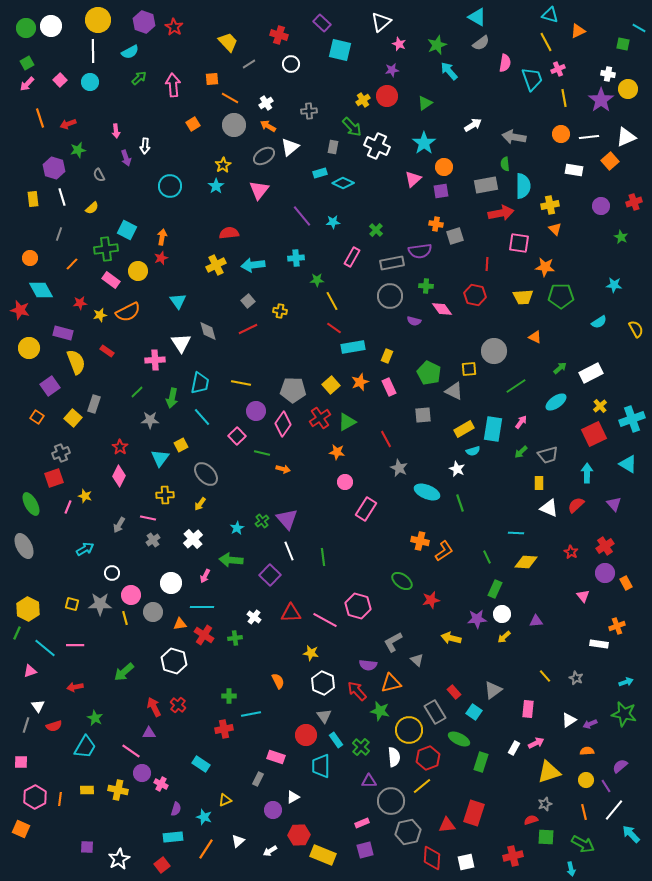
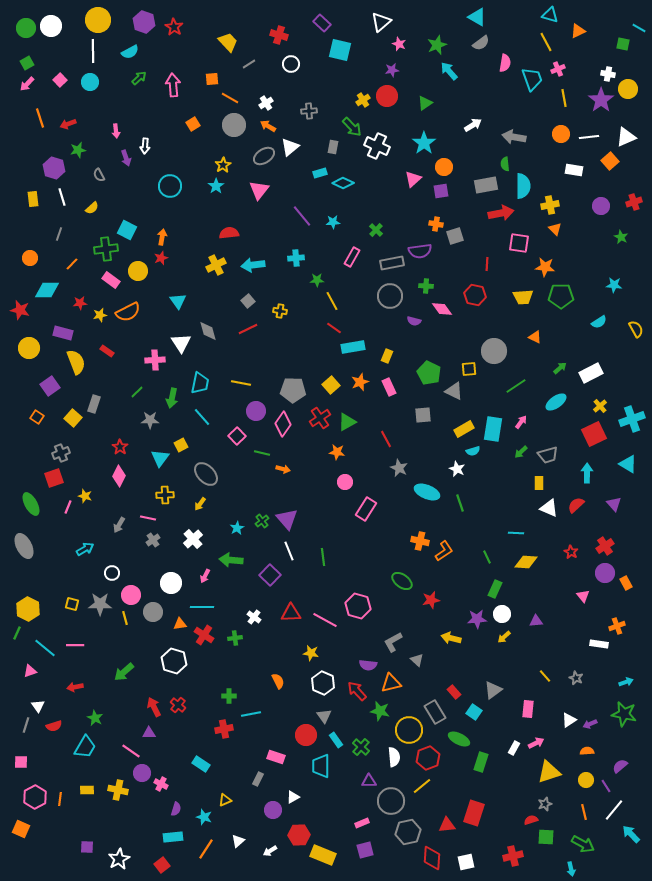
cyan diamond at (41, 290): moved 6 px right; rotated 60 degrees counterclockwise
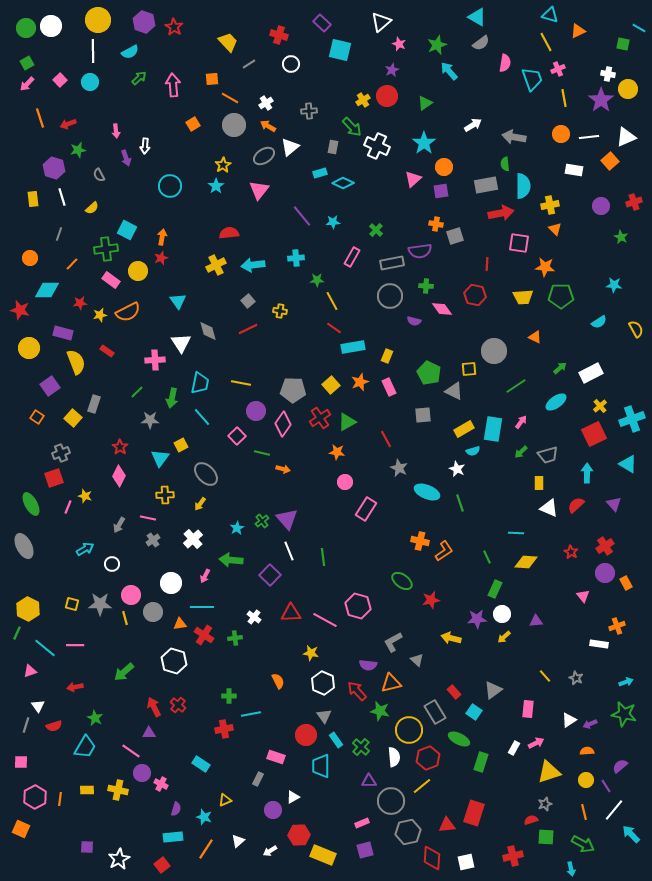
purple star at (392, 70): rotated 16 degrees counterclockwise
white circle at (112, 573): moved 9 px up
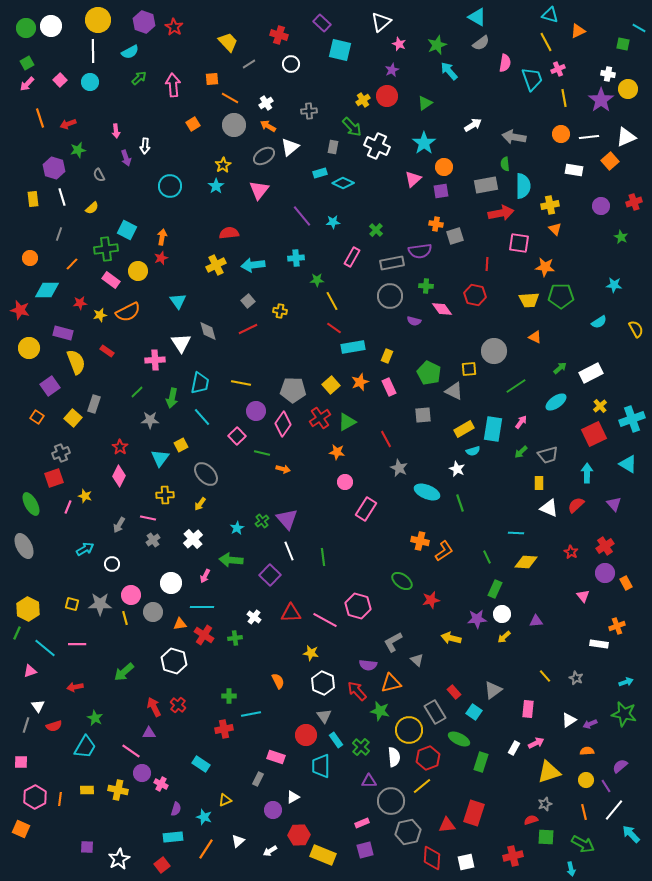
yellow trapezoid at (523, 297): moved 6 px right, 3 px down
pink line at (75, 645): moved 2 px right, 1 px up
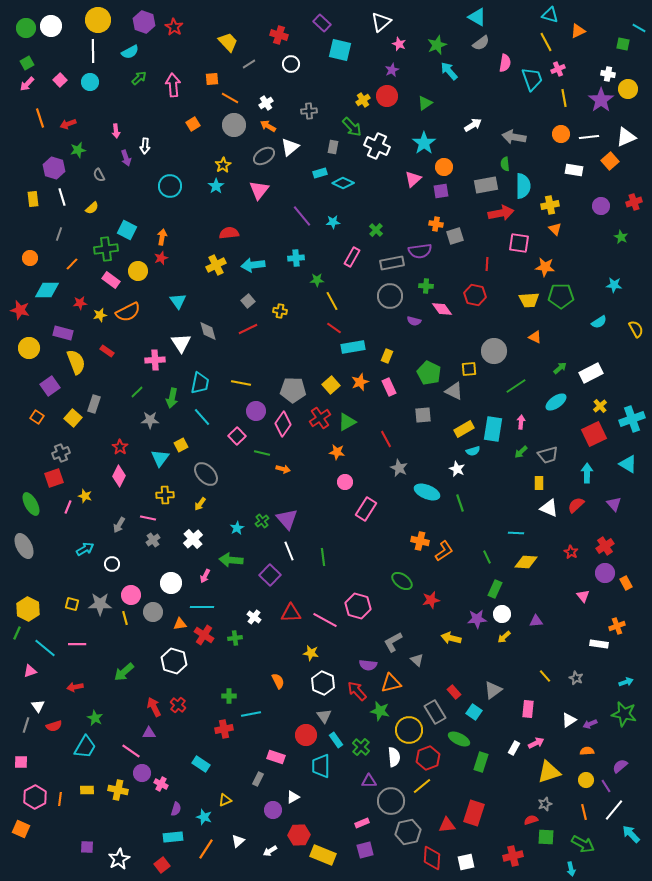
pink arrow at (521, 422): rotated 32 degrees counterclockwise
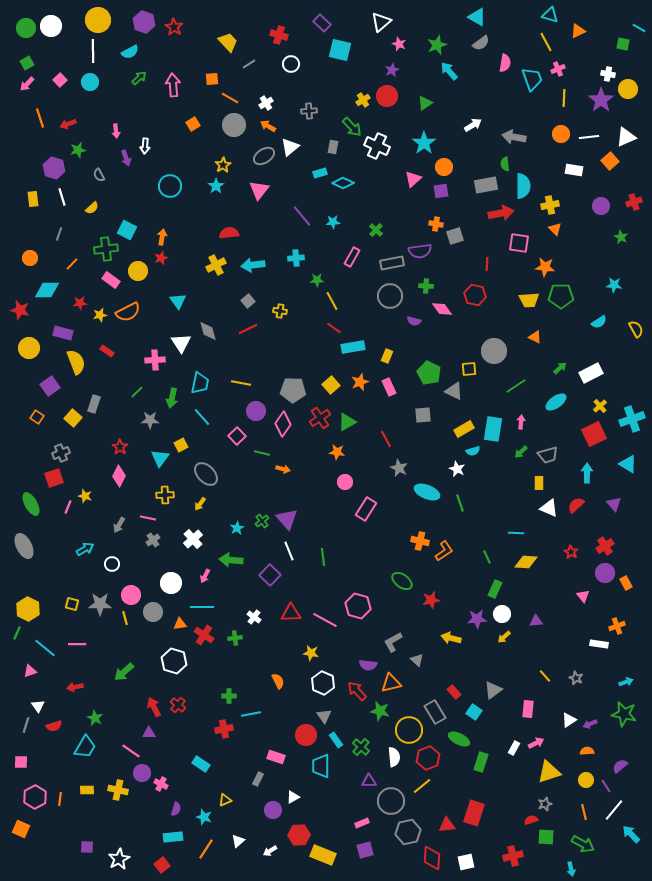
yellow line at (564, 98): rotated 12 degrees clockwise
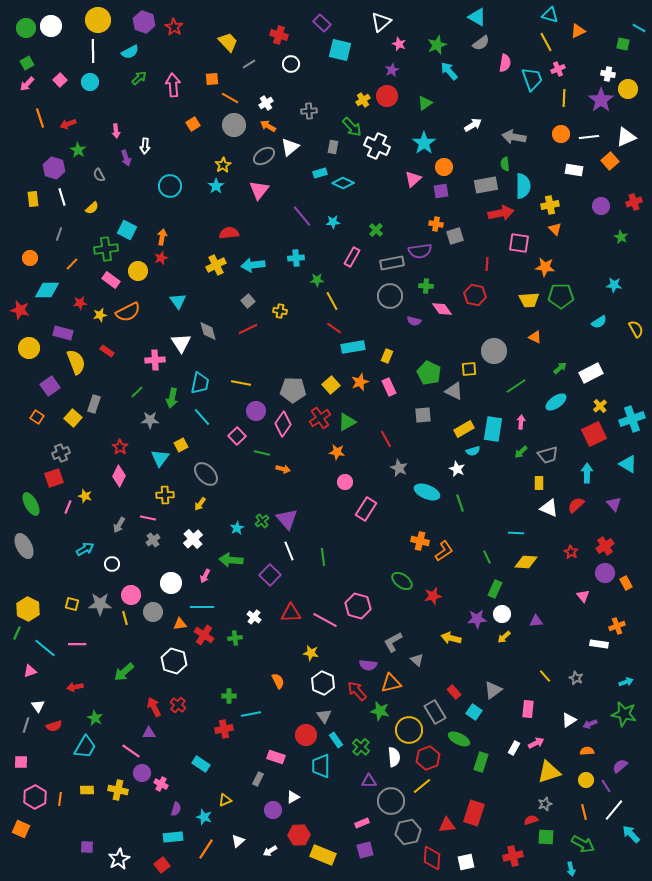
green star at (78, 150): rotated 28 degrees counterclockwise
red star at (431, 600): moved 2 px right, 4 px up
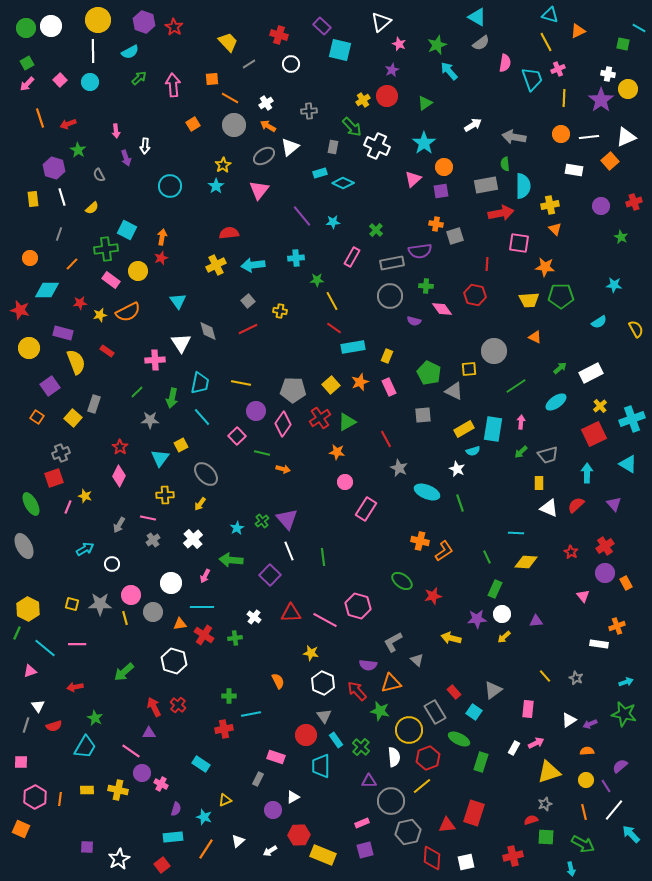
purple rectangle at (322, 23): moved 3 px down
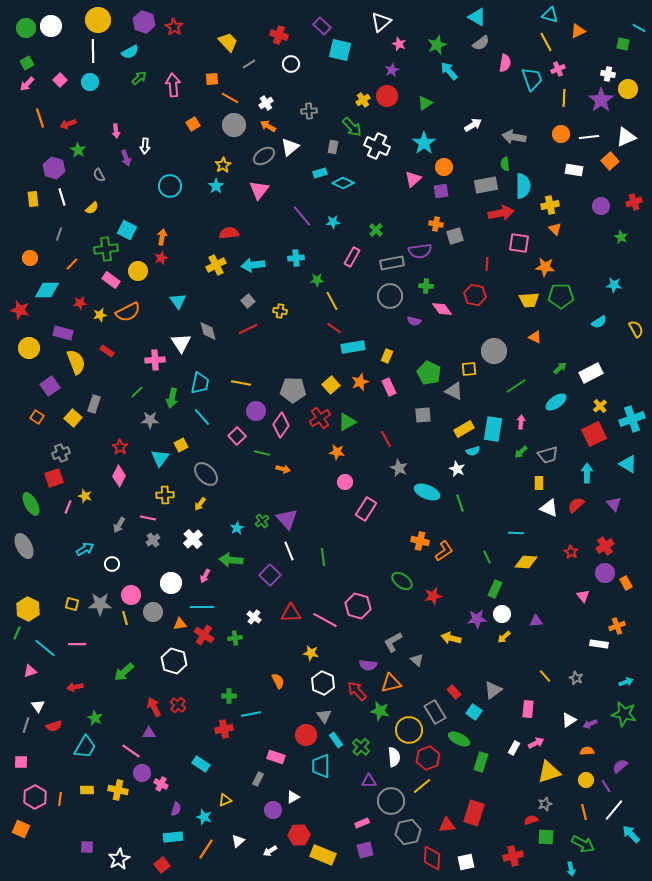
pink diamond at (283, 424): moved 2 px left, 1 px down
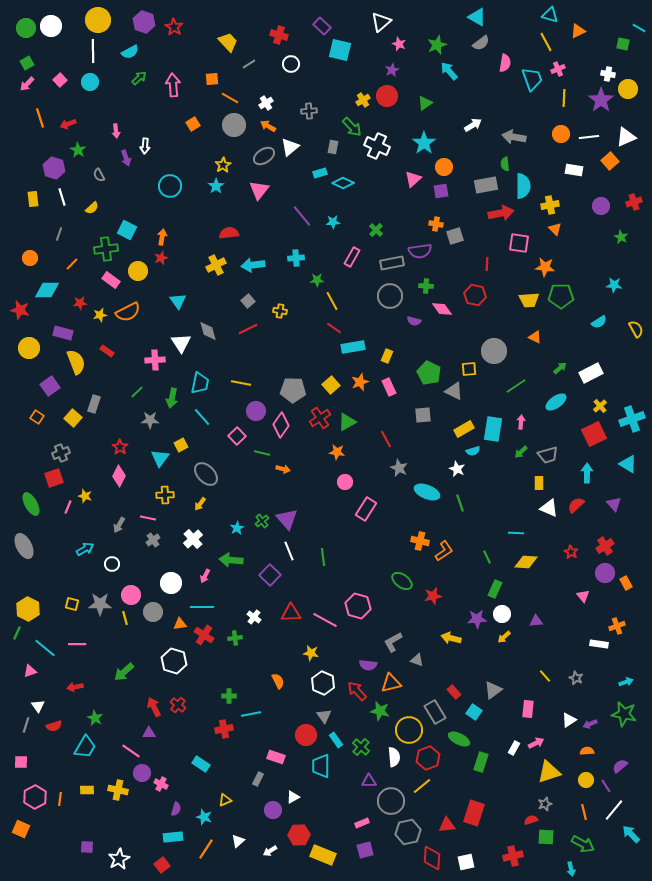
gray triangle at (417, 660): rotated 24 degrees counterclockwise
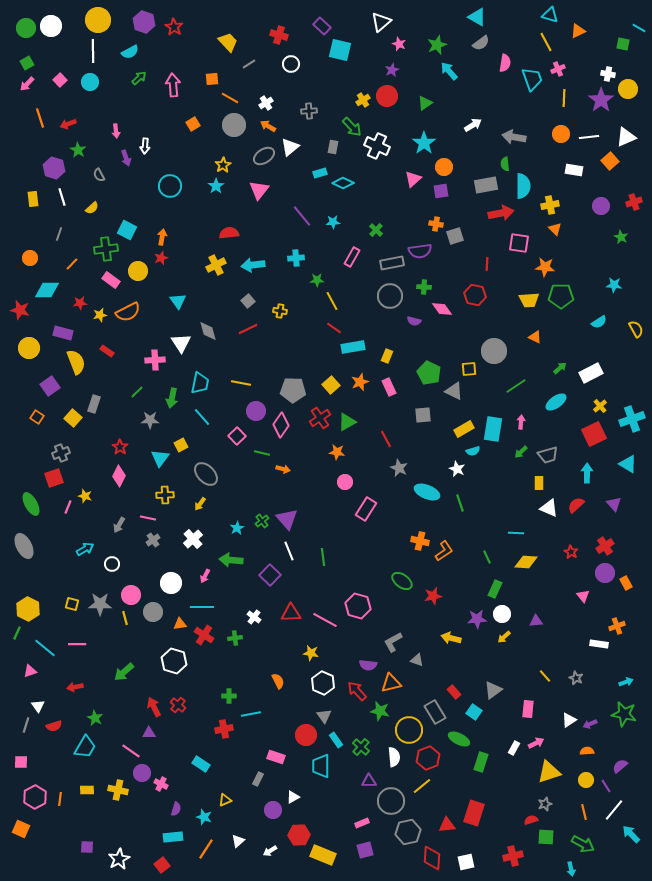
green cross at (426, 286): moved 2 px left, 1 px down
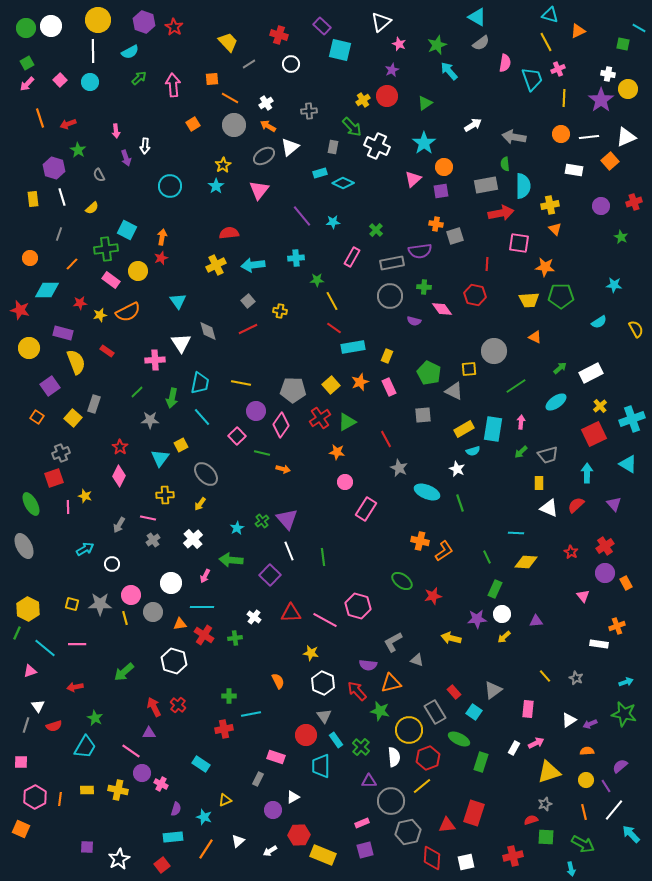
pink line at (68, 507): rotated 24 degrees counterclockwise
